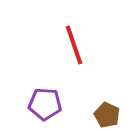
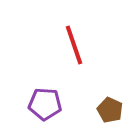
brown pentagon: moved 3 px right, 5 px up
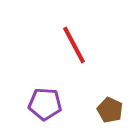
red line: rotated 9 degrees counterclockwise
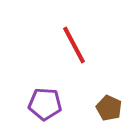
brown pentagon: moved 1 px left, 2 px up
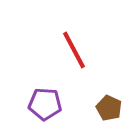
red line: moved 5 px down
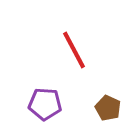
brown pentagon: moved 1 px left
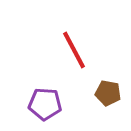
brown pentagon: moved 15 px up; rotated 15 degrees counterclockwise
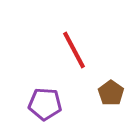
brown pentagon: moved 3 px right; rotated 25 degrees clockwise
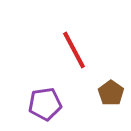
purple pentagon: rotated 12 degrees counterclockwise
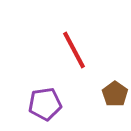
brown pentagon: moved 4 px right, 1 px down
